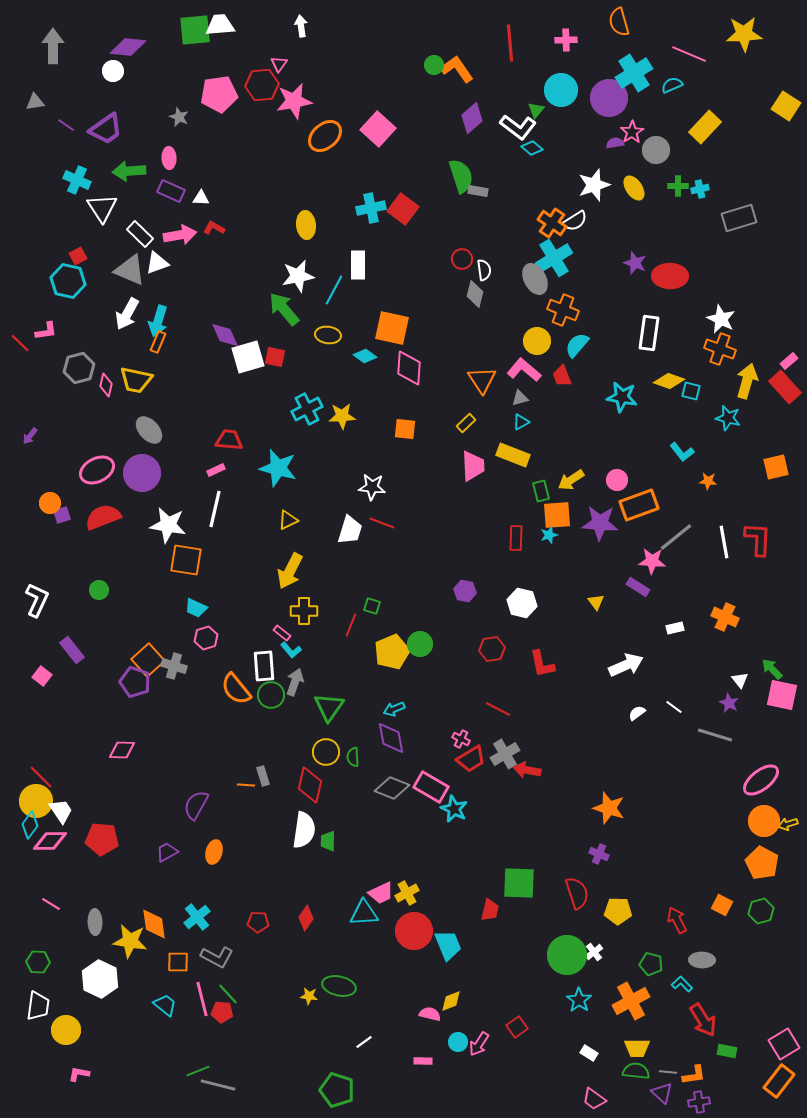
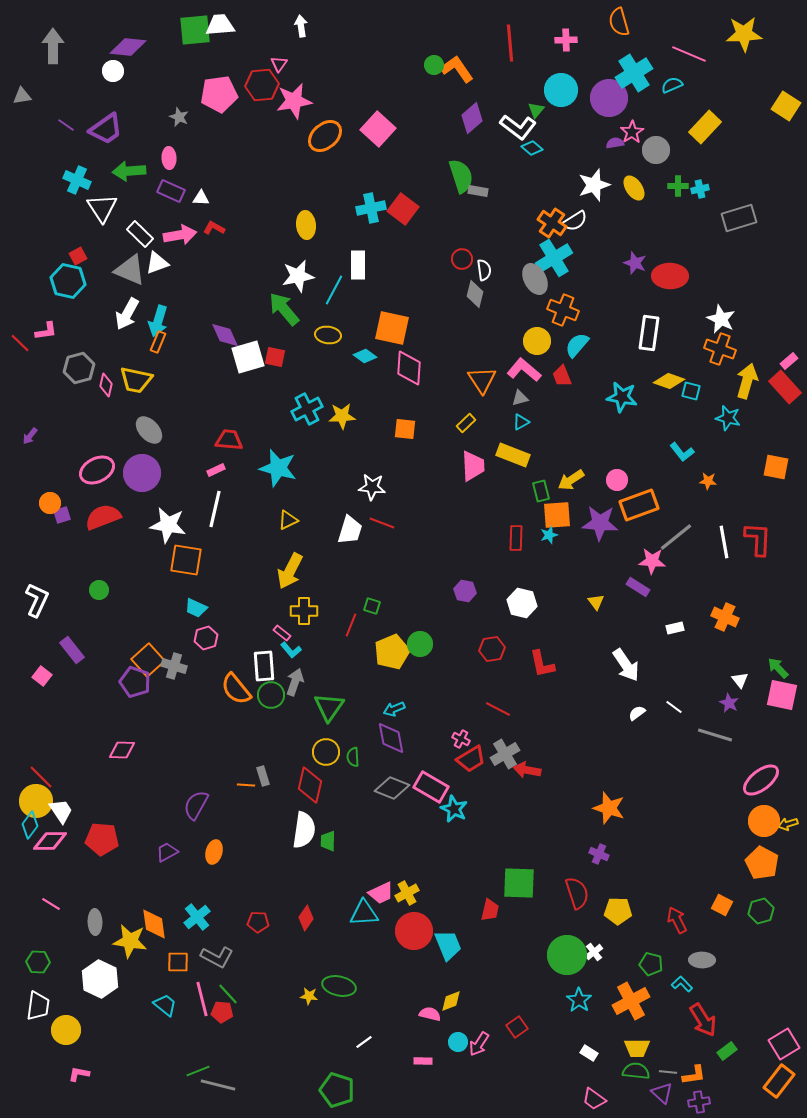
gray triangle at (35, 102): moved 13 px left, 6 px up
orange square at (776, 467): rotated 24 degrees clockwise
white arrow at (626, 665): rotated 80 degrees clockwise
green arrow at (772, 669): moved 6 px right, 1 px up
green rectangle at (727, 1051): rotated 48 degrees counterclockwise
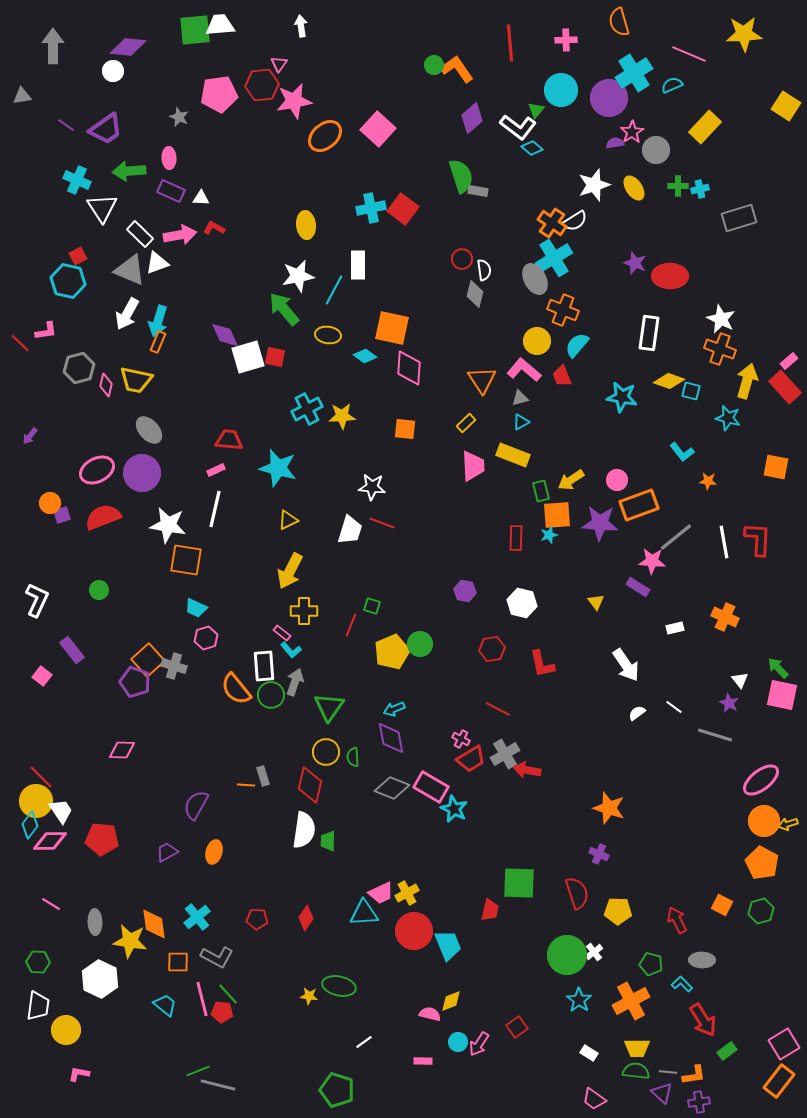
red pentagon at (258, 922): moved 1 px left, 3 px up
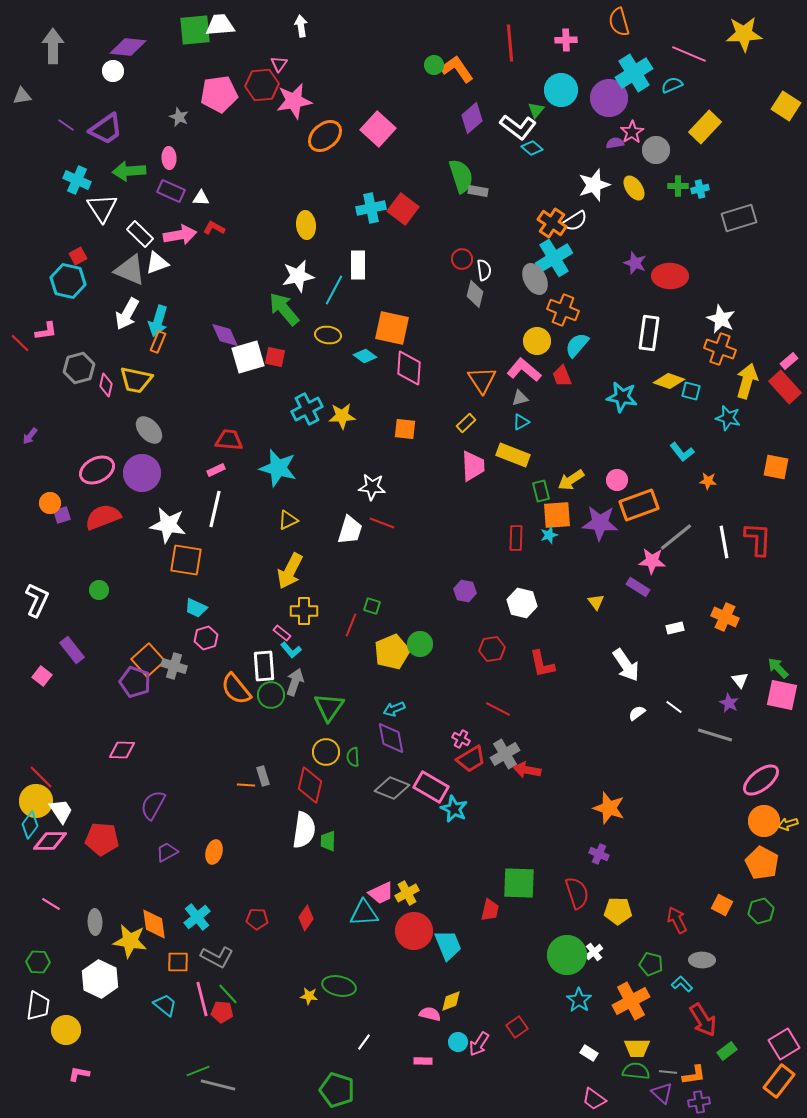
purple semicircle at (196, 805): moved 43 px left
white line at (364, 1042): rotated 18 degrees counterclockwise
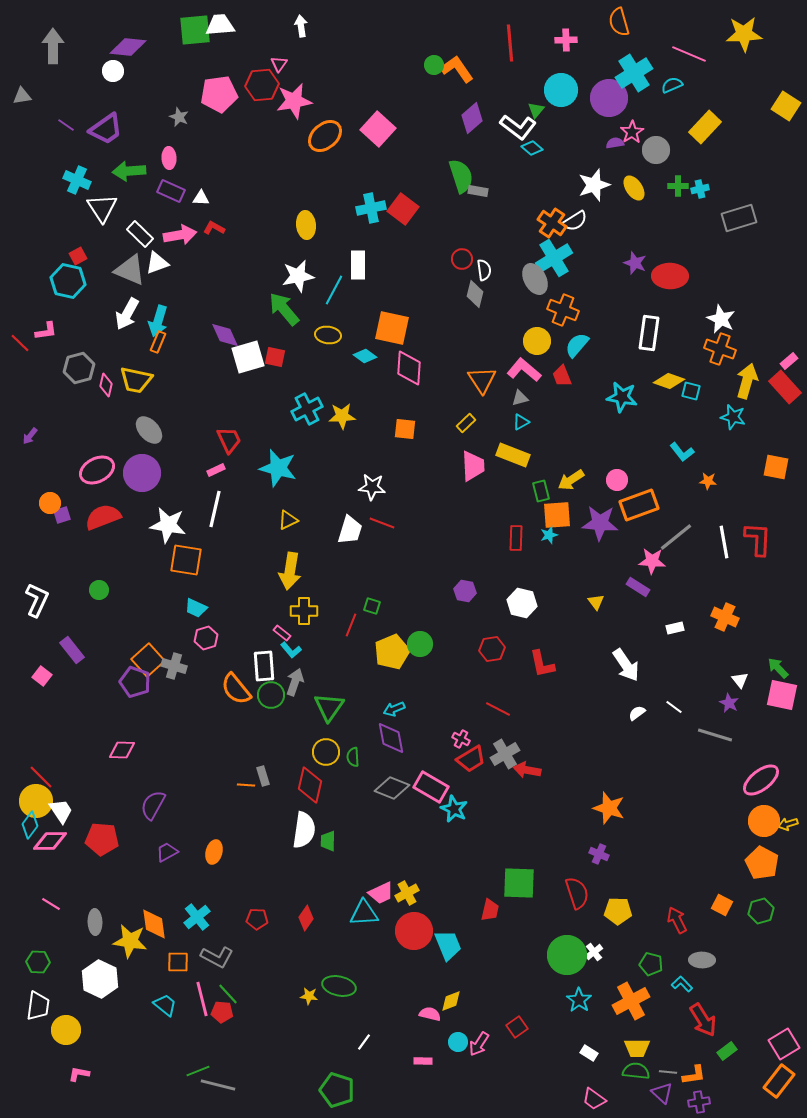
cyan star at (728, 418): moved 5 px right, 1 px up
red trapezoid at (229, 440): rotated 60 degrees clockwise
yellow arrow at (290, 571): rotated 18 degrees counterclockwise
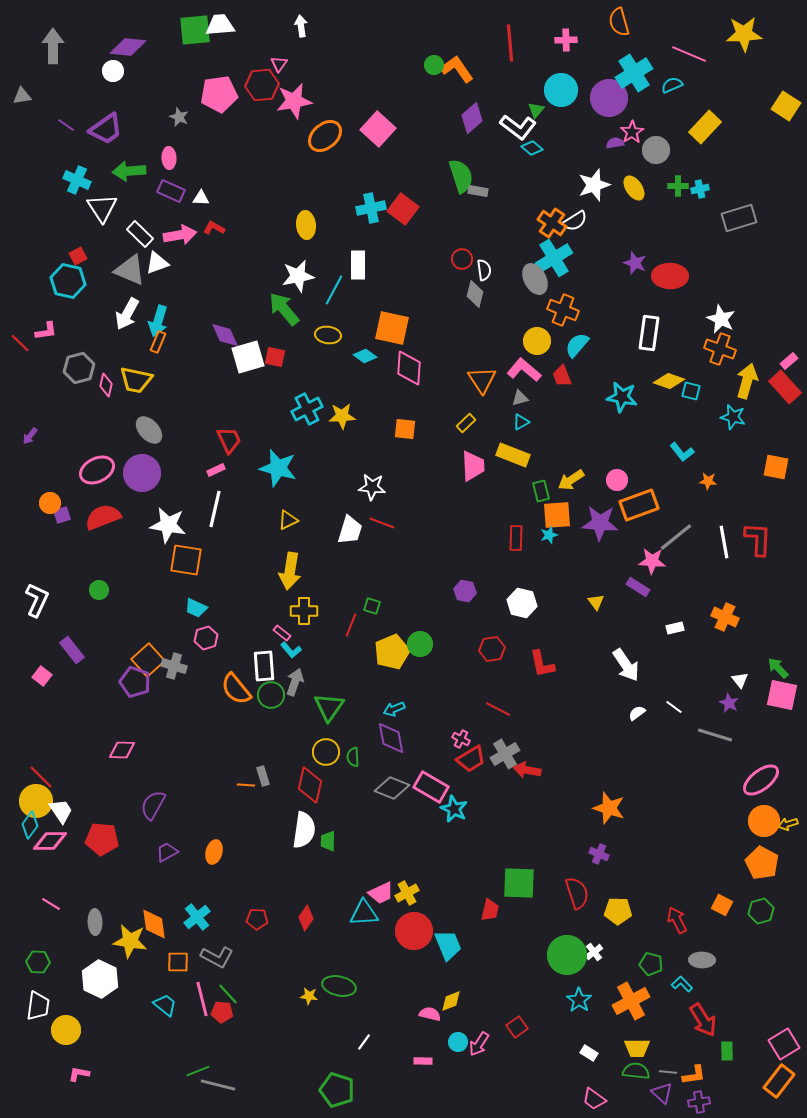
green rectangle at (727, 1051): rotated 54 degrees counterclockwise
